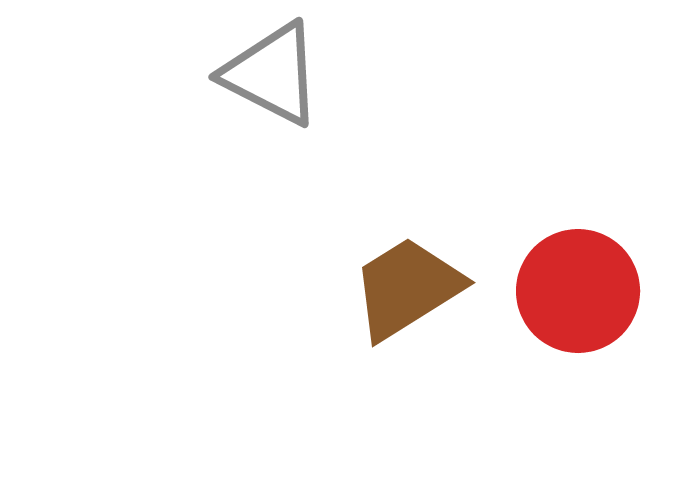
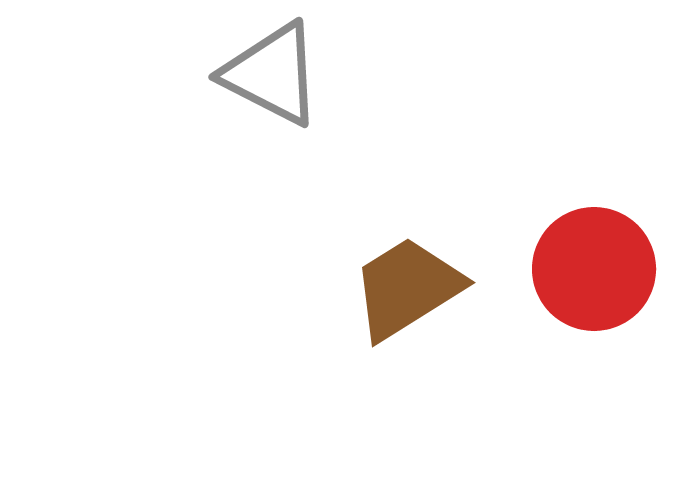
red circle: moved 16 px right, 22 px up
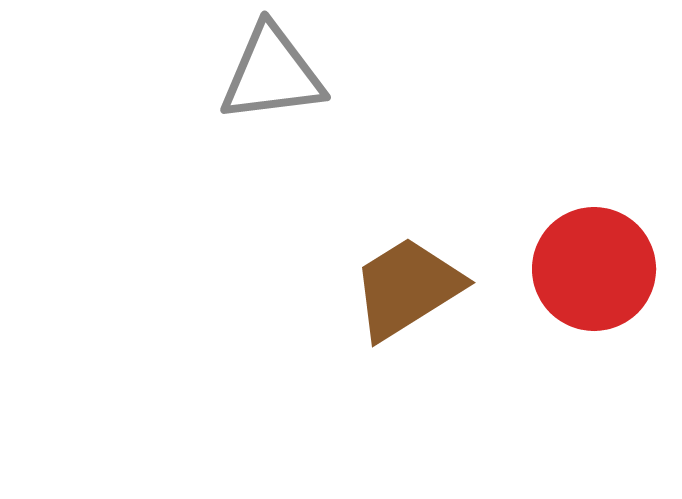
gray triangle: rotated 34 degrees counterclockwise
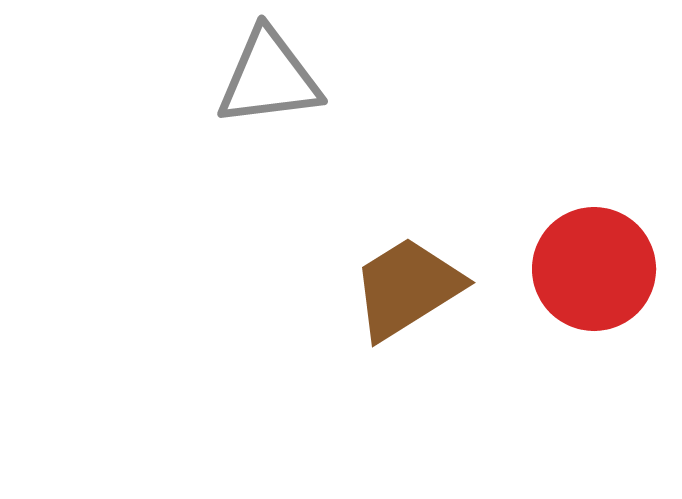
gray triangle: moved 3 px left, 4 px down
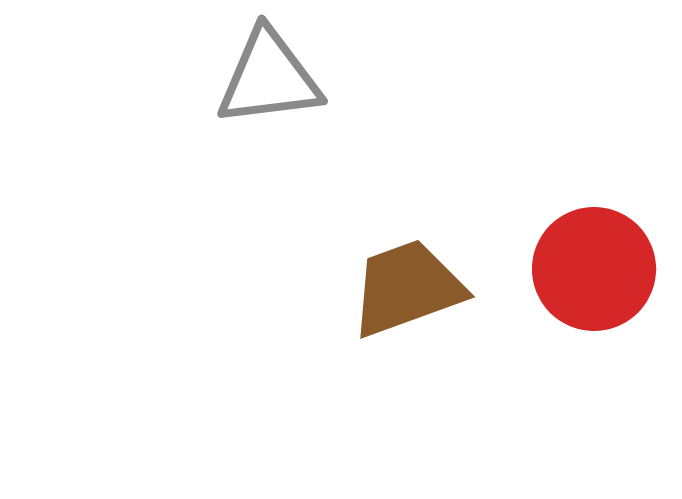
brown trapezoid: rotated 12 degrees clockwise
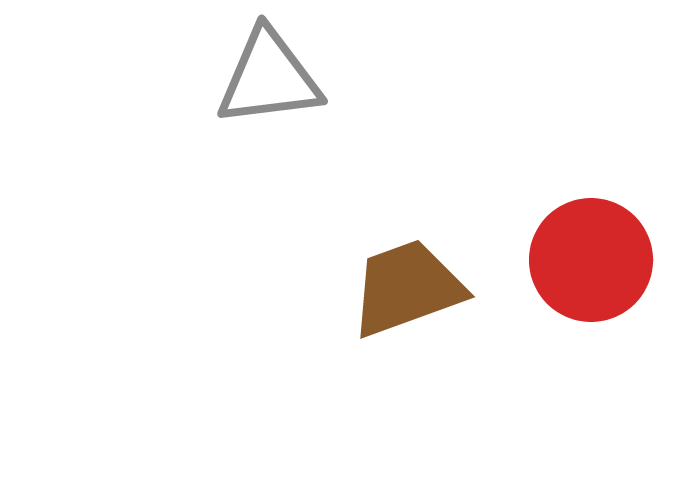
red circle: moved 3 px left, 9 px up
